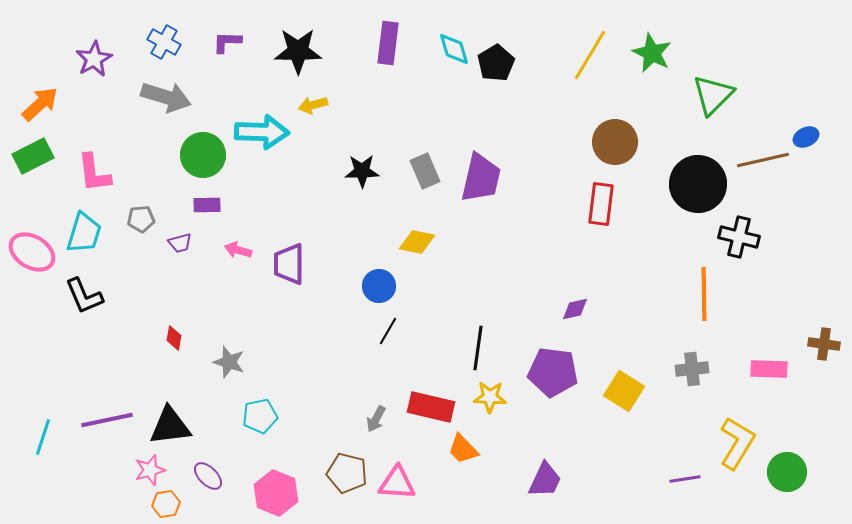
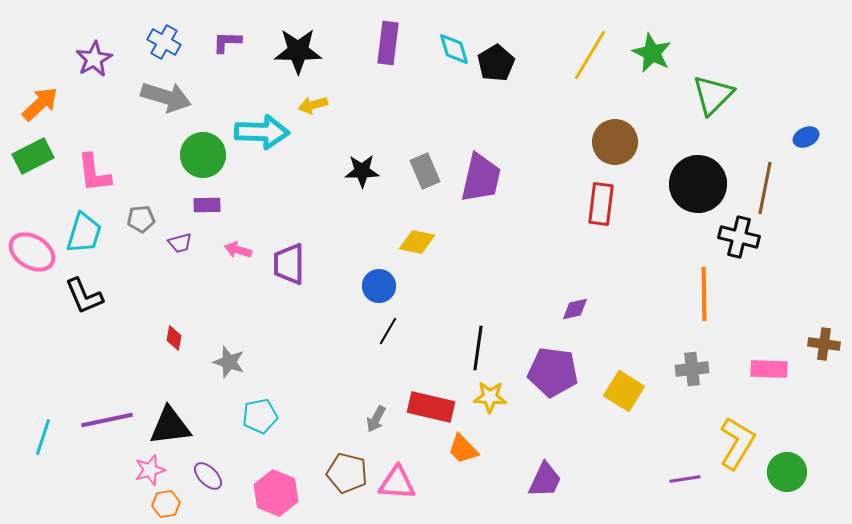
brown line at (763, 160): moved 2 px right, 28 px down; rotated 66 degrees counterclockwise
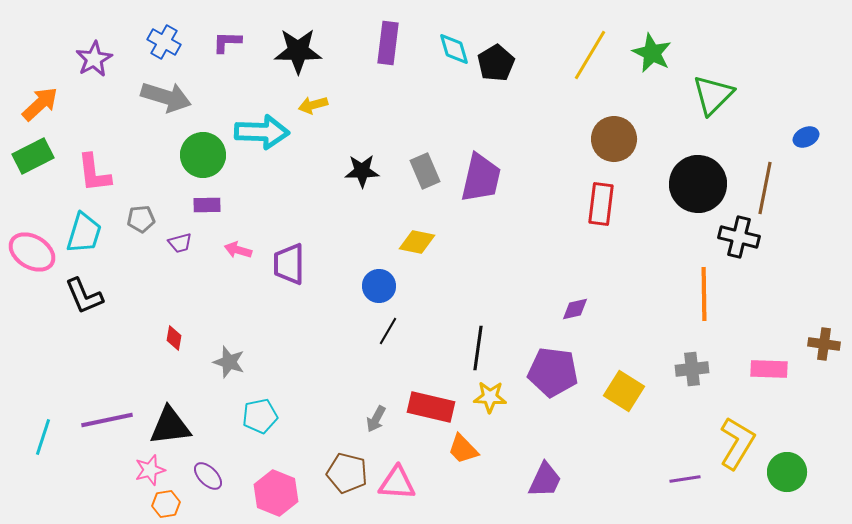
brown circle at (615, 142): moved 1 px left, 3 px up
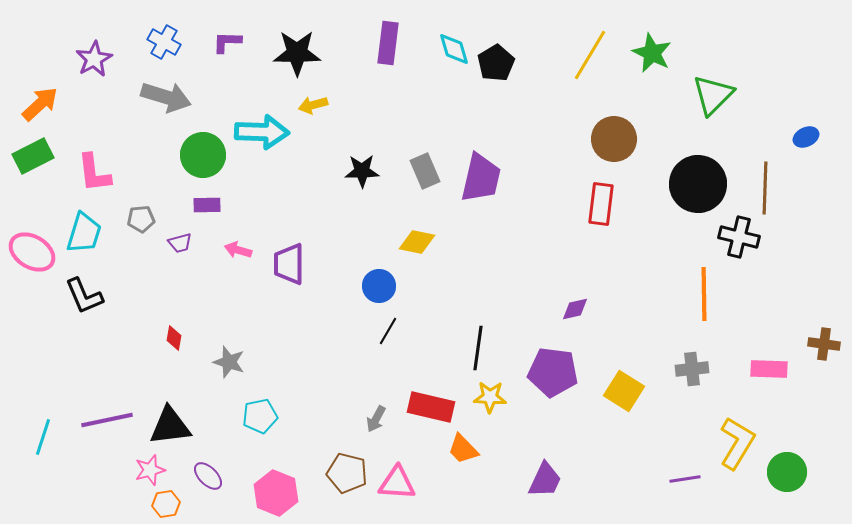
black star at (298, 51): moved 1 px left, 2 px down
brown line at (765, 188): rotated 9 degrees counterclockwise
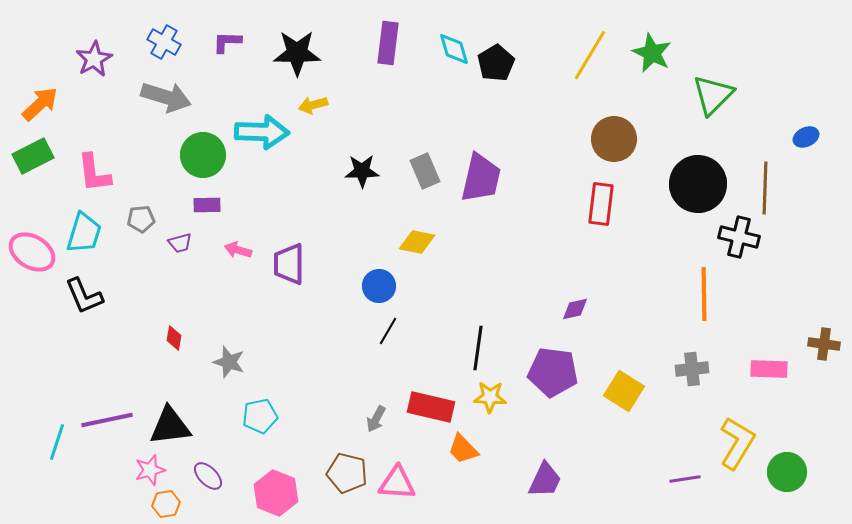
cyan line at (43, 437): moved 14 px right, 5 px down
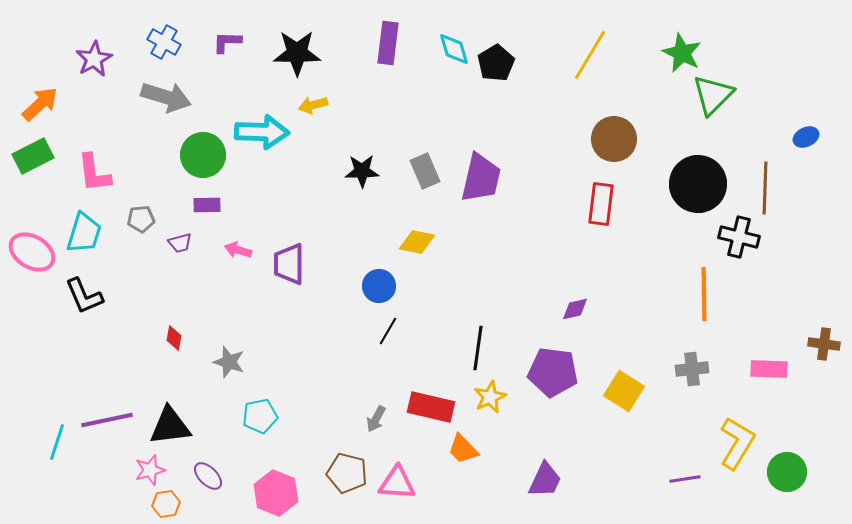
green star at (652, 53): moved 30 px right
yellow star at (490, 397): rotated 28 degrees counterclockwise
